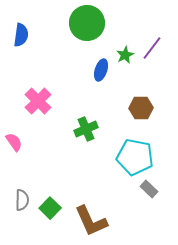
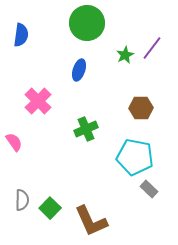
blue ellipse: moved 22 px left
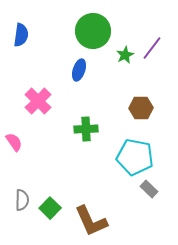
green circle: moved 6 px right, 8 px down
green cross: rotated 20 degrees clockwise
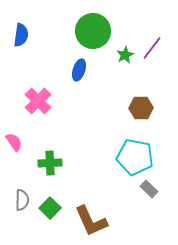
green cross: moved 36 px left, 34 px down
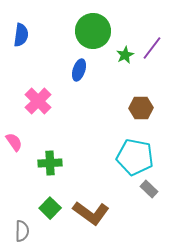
gray semicircle: moved 31 px down
brown L-shape: moved 8 px up; rotated 30 degrees counterclockwise
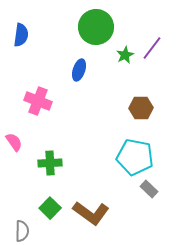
green circle: moved 3 px right, 4 px up
pink cross: rotated 24 degrees counterclockwise
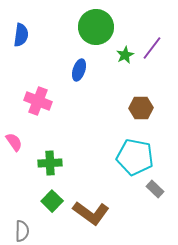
gray rectangle: moved 6 px right
green square: moved 2 px right, 7 px up
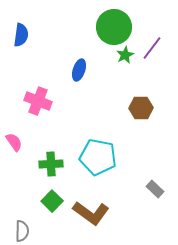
green circle: moved 18 px right
cyan pentagon: moved 37 px left
green cross: moved 1 px right, 1 px down
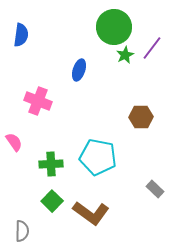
brown hexagon: moved 9 px down
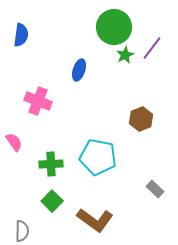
brown hexagon: moved 2 px down; rotated 20 degrees counterclockwise
brown L-shape: moved 4 px right, 7 px down
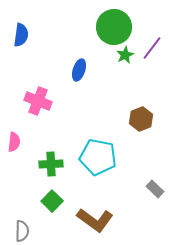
pink semicircle: rotated 42 degrees clockwise
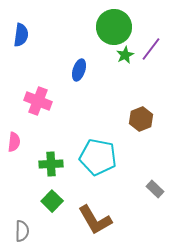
purple line: moved 1 px left, 1 px down
brown L-shape: rotated 24 degrees clockwise
